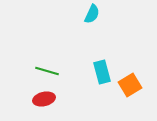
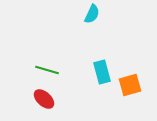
green line: moved 1 px up
orange square: rotated 15 degrees clockwise
red ellipse: rotated 55 degrees clockwise
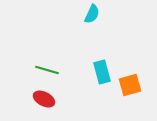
red ellipse: rotated 15 degrees counterclockwise
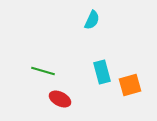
cyan semicircle: moved 6 px down
green line: moved 4 px left, 1 px down
red ellipse: moved 16 px right
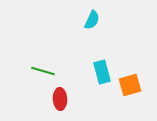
red ellipse: rotated 60 degrees clockwise
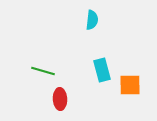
cyan semicircle: rotated 18 degrees counterclockwise
cyan rectangle: moved 2 px up
orange square: rotated 15 degrees clockwise
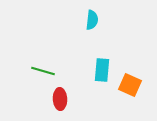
cyan rectangle: rotated 20 degrees clockwise
orange square: rotated 25 degrees clockwise
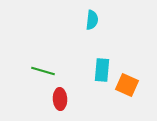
orange square: moved 3 px left
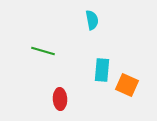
cyan semicircle: rotated 18 degrees counterclockwise
green line: moved 20 px up
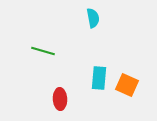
cyan semicircle: moved 1 px right, 2 px up
cyan rectangle: moved 3 px left, 8 px down
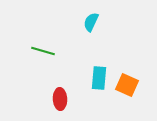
cyan semicircle: moved 2 px left, 4 px down; rotated 144 degrees counterclockwise
